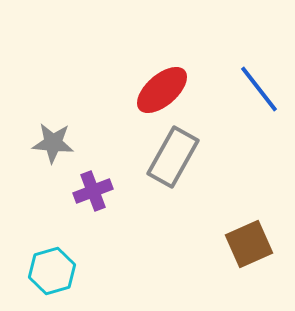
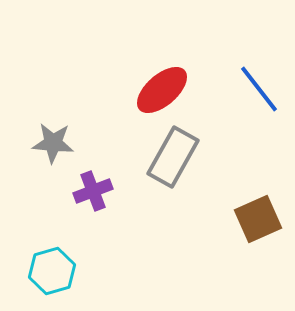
brown square: moved 9 px right, 25 px up
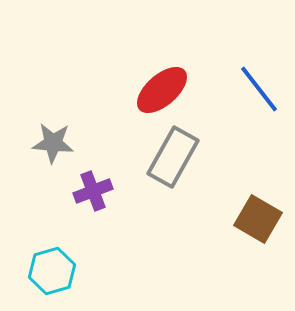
brown square: rotated 36 degrees counterclockwise
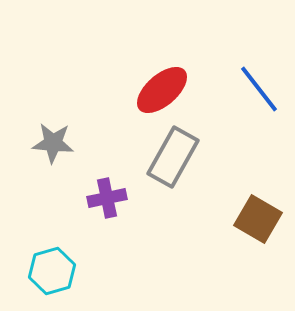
purple cross: moved 14 px right, 7 px down; rotated 9 degrees clockwise
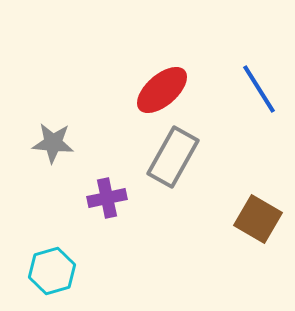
blue line: rotated 6 degrees clockwise
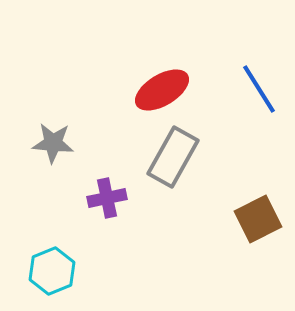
red ellipse: rotated 10 degrees clockwise
brown square: rotated 33 degrees clockwise
cyan hexagon: rotated 6 degrees counterclockwise
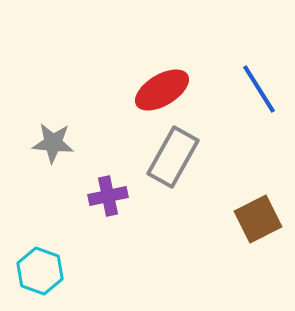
purple cross: moved 1 px right, 2 px up
cyan hexagon: moved 12 px left; rotated 18 degrees counterclockwise
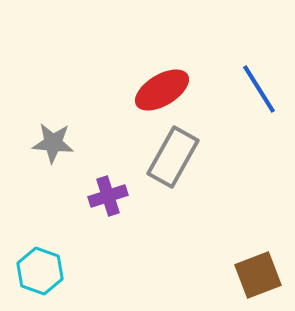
purple cross: rotated 6 degrees counterclockwise
brown square: moved 56 px down; rotated 6 degrees clockwise
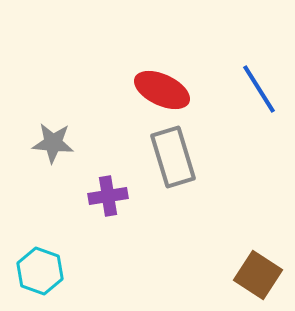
red ellipse: rotated 56 degrees clockwise
gray rectangle: rotated 46 degrees counterclockwise
purple cross: rotated 9 degrees clockwise
brown square: rotated 36 degrees counterclockwise
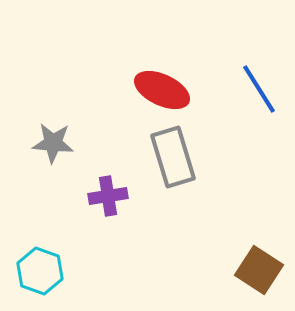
brown square: moved 1 px right, 5 px up
